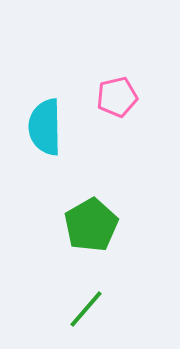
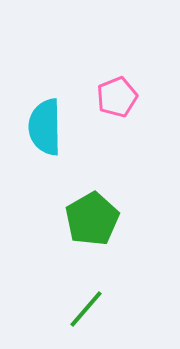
pink pentagon: rotated 9 degrees counterclockwise
green pentagon: moved 1 px right, 6 px up
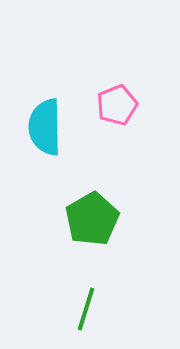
pink pentagon: moved 8 px down
green line: rotated 24 degrees counterclockwise
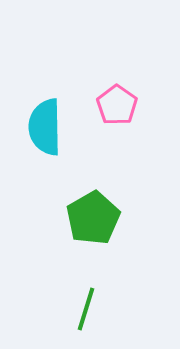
pink pentagon: rotated 15 degrees counterclockwise
green pentagon: moved 1 px right, 1 px up
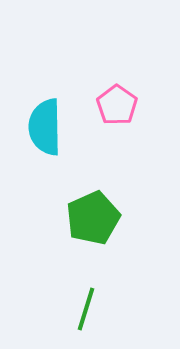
green pentagon: rotated 6 degrees clockwise
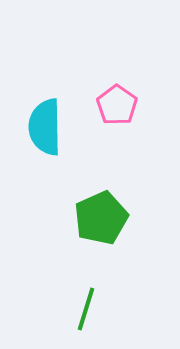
green pentagon: moved 8 px right
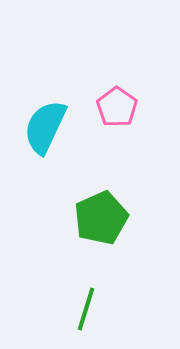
pink pentagon: moved 2 px down
cyan semicircle: rotated 26 degrees clockwise
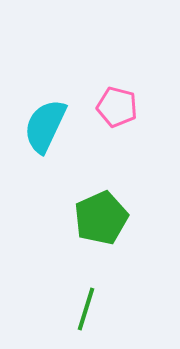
pink pentagon: rotated 21 degrees counterclockwise
cyan semicircle: moved 1 px up
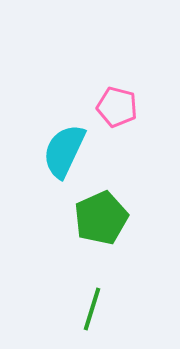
cyan semicircle: moved 19 px right, 25 px down
green line: moved 6 px right
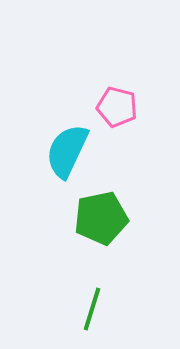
cyan semicircle: moved 3 px right
green pentagon: rotated 12 degrees clockwise
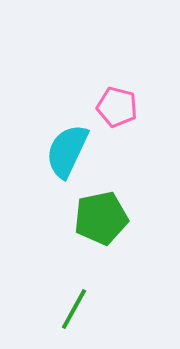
green line: moved 18 px left; rotated 12 degrees clockwise
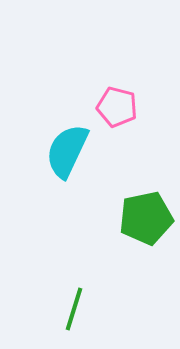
green pentagon: moved 45 px right
green line: rotated 12 degrees counterclockwise
